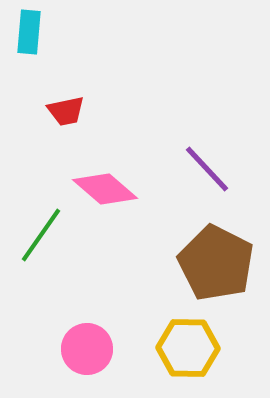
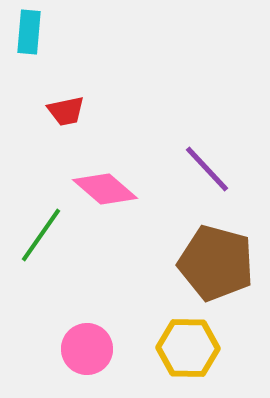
brown pentagon: rotated 12 degrees counterclockwise
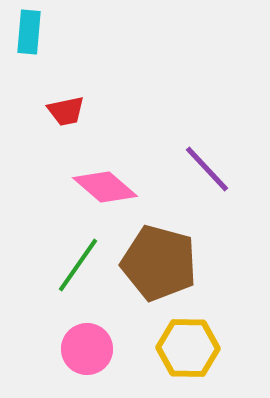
pink diamond: moved 2 px up
green line: moved 37 px right, 30 px down
brown pentagon: moved 57 px left
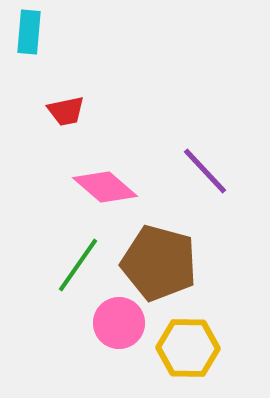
purple line: moved 2 px left, 2 px down
pink circle: moved 32 px right, 26 px up
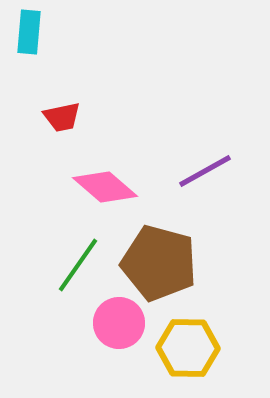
red trapezoid: moved 4 px left, 6 px down
purple line: rotated 76 degrees counterclockwise
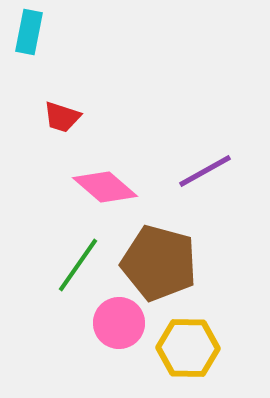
cyan rectangle: rotated 6 degrees clockwise
red trapezoid: rotated 30 degrees clockwise
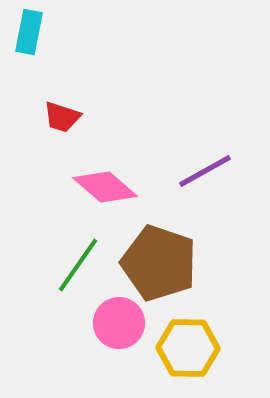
brown pentagon: rotated 4 degrees clockwise
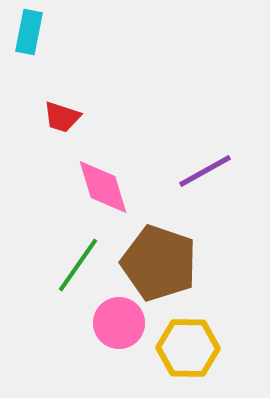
pink diamond: moved 2 px left; rotated 32 degrees clockwise
